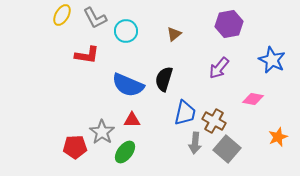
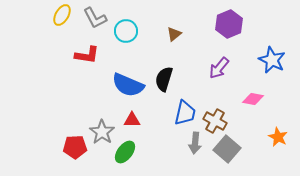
purple hexagon: rotated 12 degrees counterclockwise
brown cross: moved 1 px right
orange star: rotated 24 degrees counterclockwise
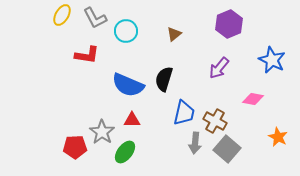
blue trapezoid: moved 1 px left
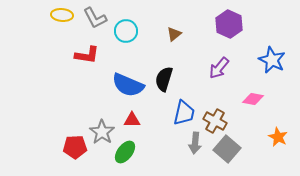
yellow ellipse: rotated 65 degrees clockwise
purple hexagon: rotated 12 degrees counterclockwise
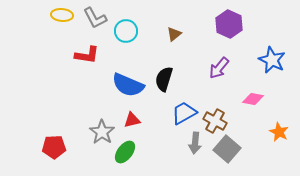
blue trapezoid: rotated 132 degrees counterclockwise
red triangle: rotated 12 degrees counterclockwise
orange star: moved 1 px right, 5 px up
red pentagon: moved 21 px left
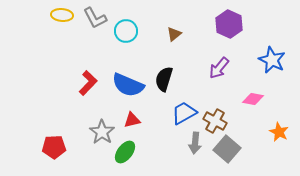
red L-shape: moved 1 px right, 28 px down; rotated 55 degrees counterclockwise
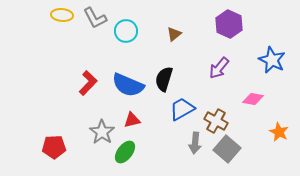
blue trapezoid: moved 2 px left, 4 px up
brown cross: moved 1 px right
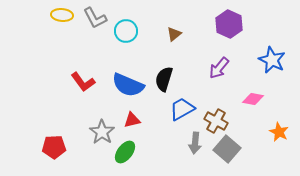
red L-shape: moved 5 px left, 1 px up; rotated 100 degrees clockwise
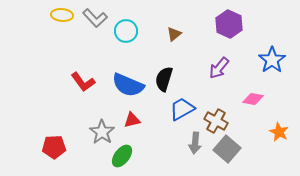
gray L-shape: rotated 15 degrees counterclockwise
blue star: rotated 12 degrees clockwise
green ellipse: moved 3 px left, 4 px down
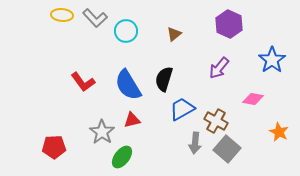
blue semicircle: rotated 36 degrees clockwise
green ellipse: moved 1 px down
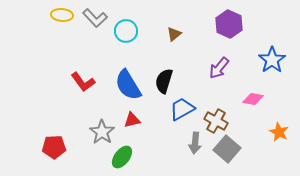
black semicircle: moved 2 px down
